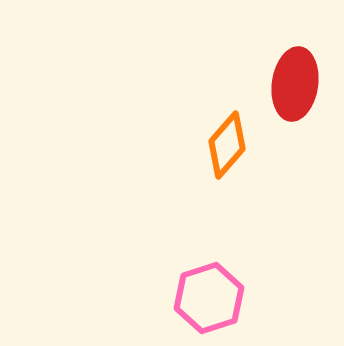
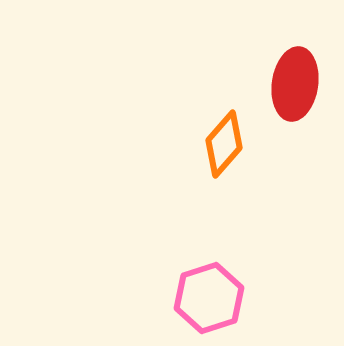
orange diamond: moved 3 px left, 1 px up
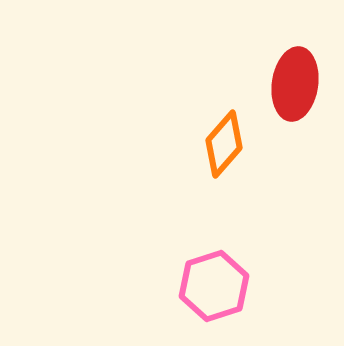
pink hexagon: moved 5 px right, 12 px up
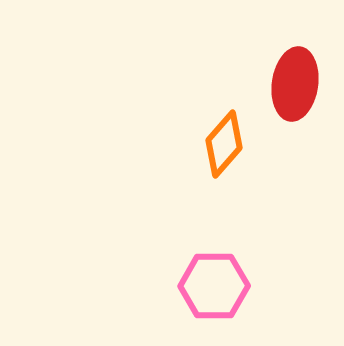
pink hexagon: rotated 18 degrees clockwise
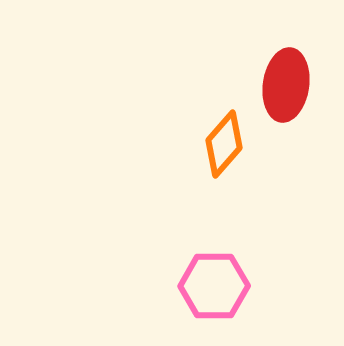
red ellipse: moved 9 px left, 1 px down
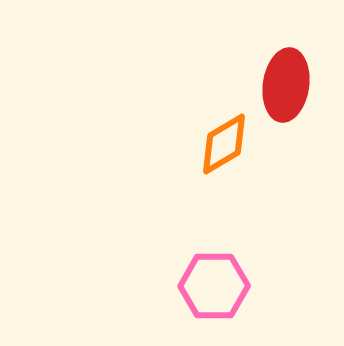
orange diamond: rotated 18 degrees clockwise
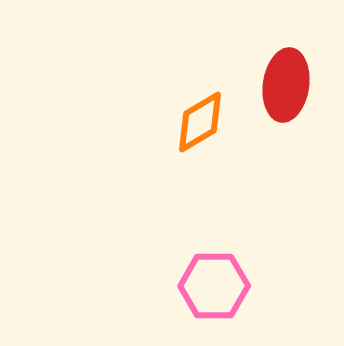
orange diamond: moved 24 px left, 22 px up
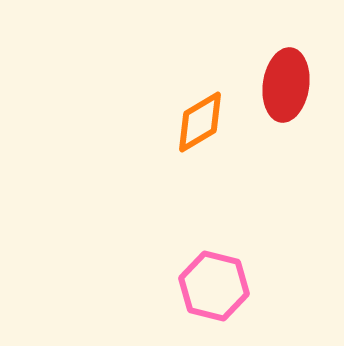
pink hexagon: rotated 14 degrees clockwise
